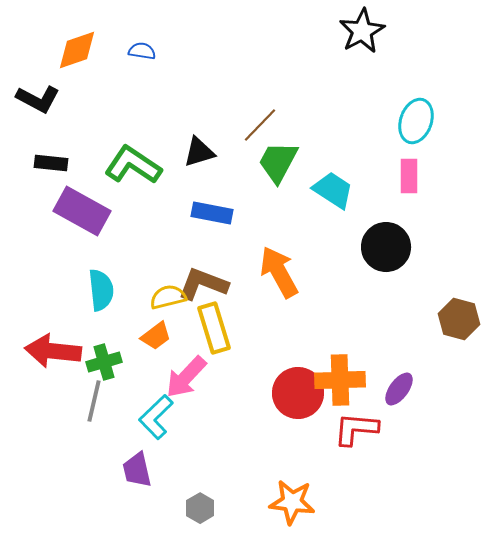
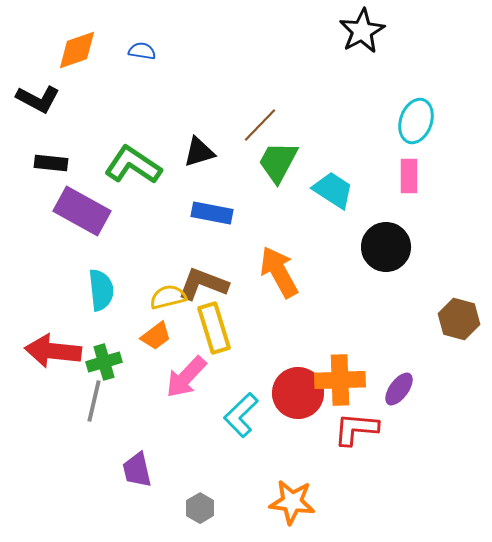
cyan L-shape: moved 85 px right, 2 px up
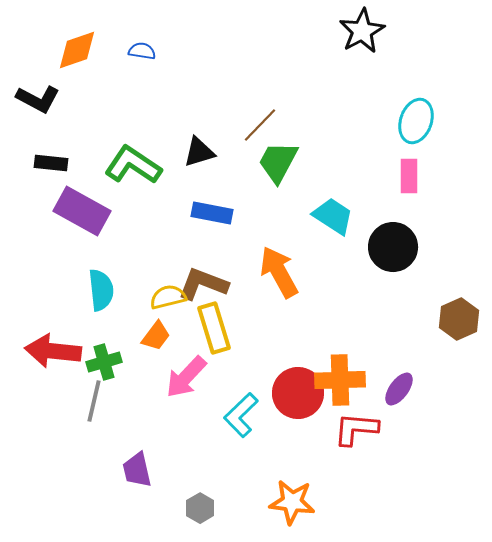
cyan trapezoid: moved 26 px down
black circle: moved 7 px right
brown hexagon: rotated 21 degrees clockwise
orange trapezoid: rotated 16 degrees counterclockwise
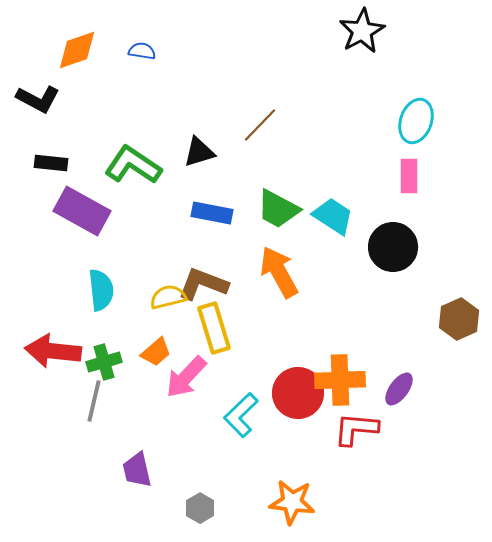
green trapezoid: moved 47 px down; rotated 90 degrees counterclockwise
orange trapezoid: moved 16 px down; rotated 12 degrees clockwise
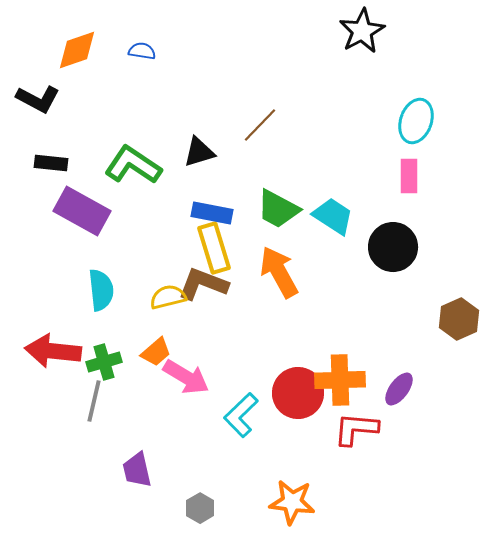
yellow rectangle: moved 80 px up
pink arrow: rotated 102 degrees counterclockwise
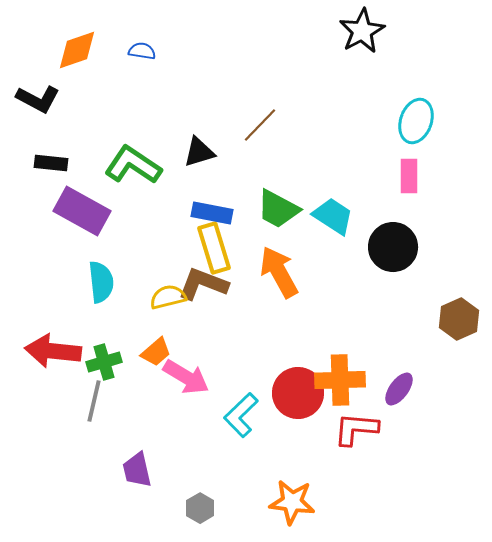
cyan semicircle: moved 8 px up
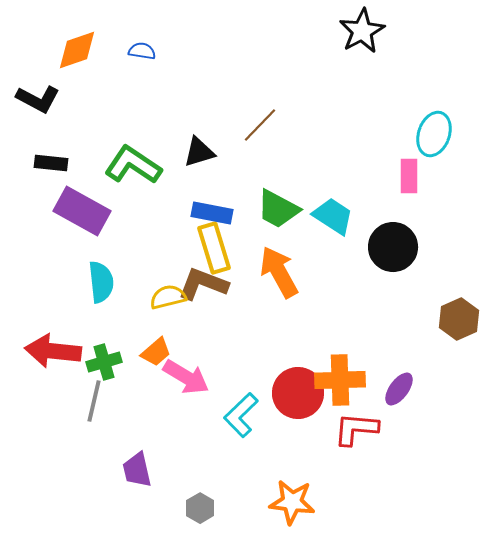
cyan ellipse: moved 18 px right, 13 px down
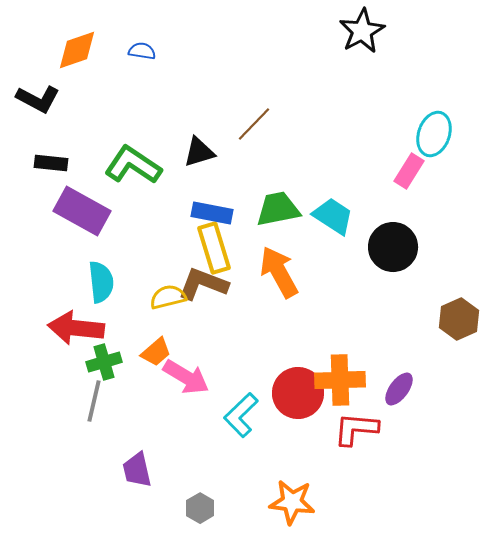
brown line: moved 6 px left, 1 px up
pink rectangle: moved 5 px up; rotated 32 degrees clockwise
green trapezoid: rotated 141 degrees clockwise
red arrow: moved 23 px right, 23 px up
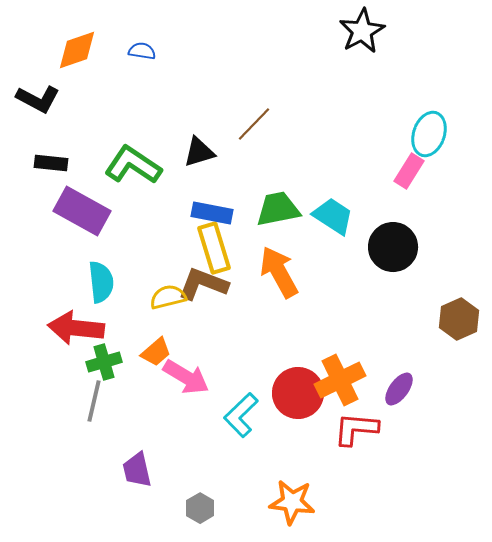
cyan ellipse: moved 5 px left
orange cross: rotated 24 degrees counterclockwise
